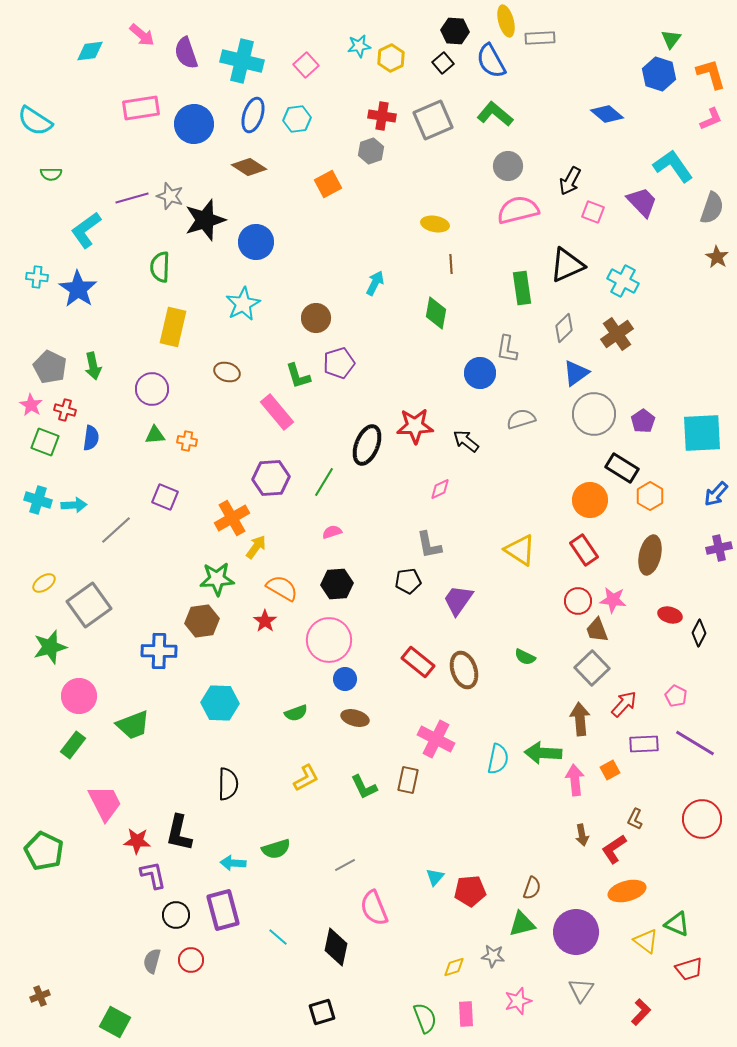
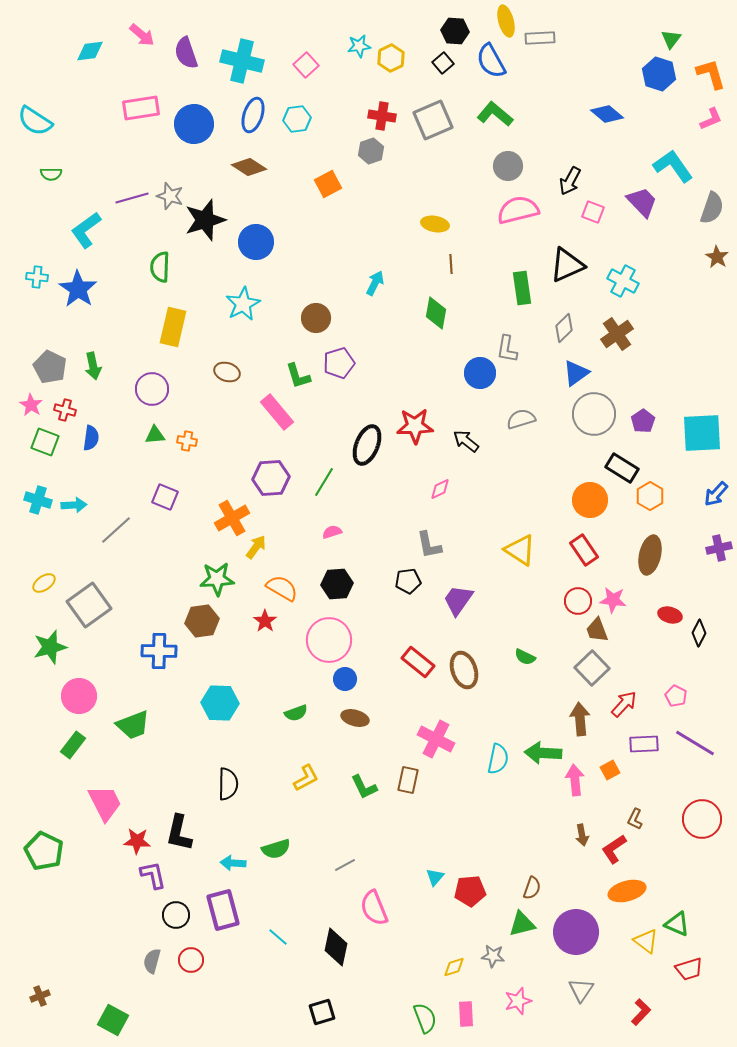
green square at (115, 1022): moved 2 px left, 2 px up
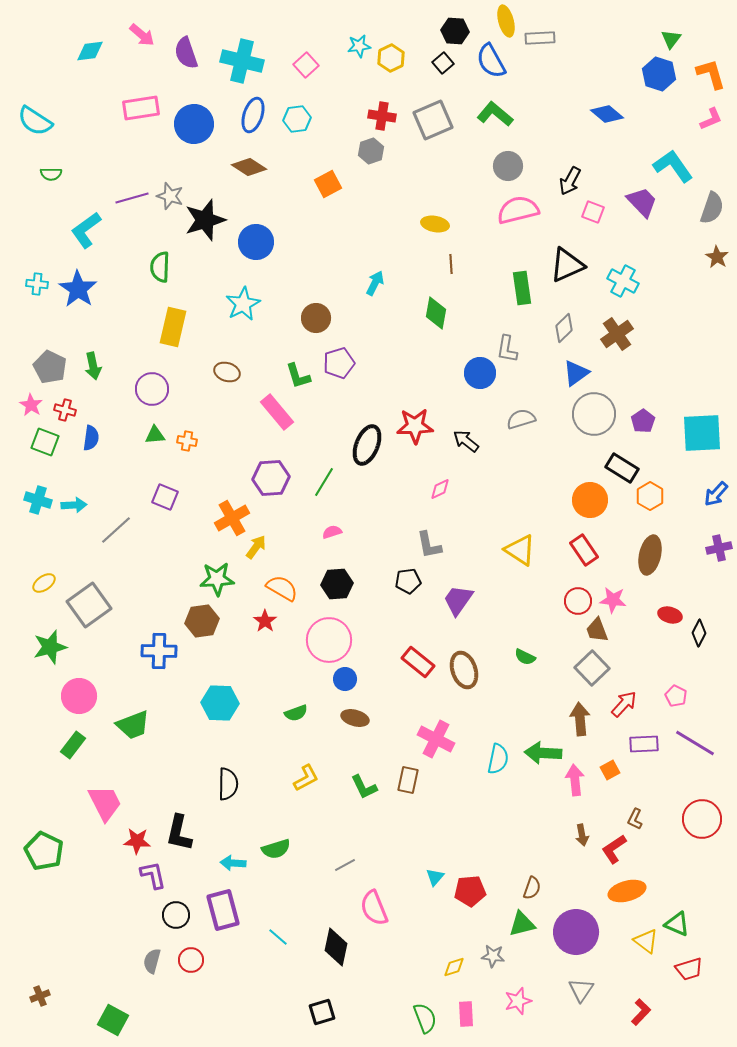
cyan cross at (37, 277): moved 7 px down
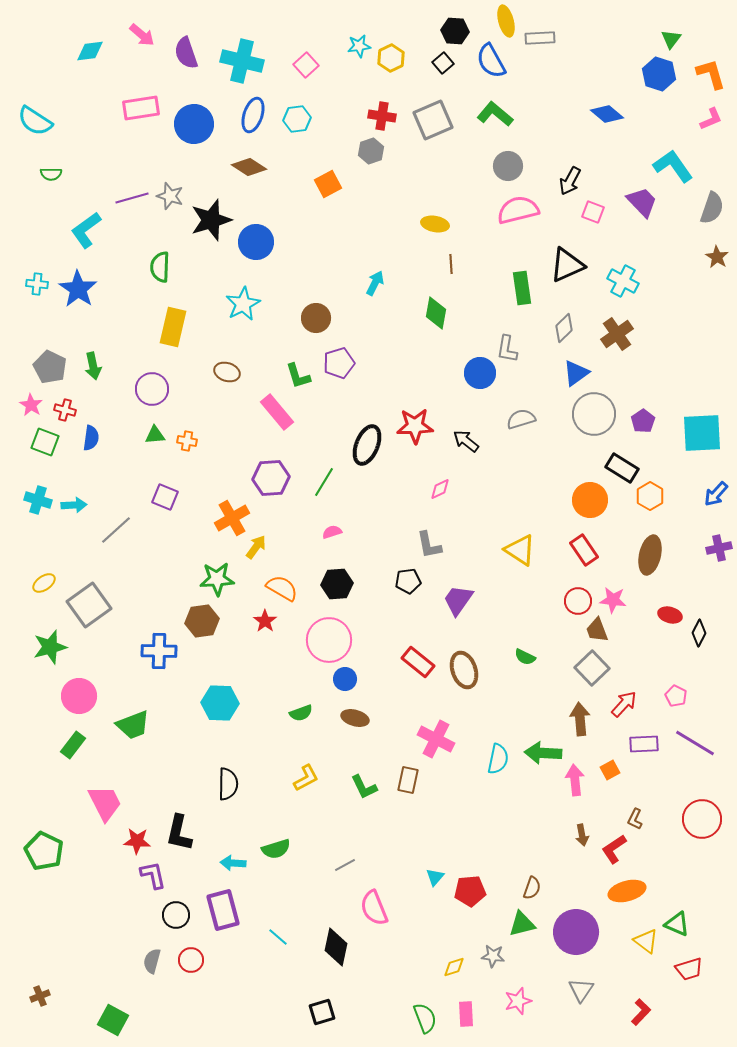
black star at (205, 220): moved 6 px right
green semicircle at (296, 713): moved 5 px right
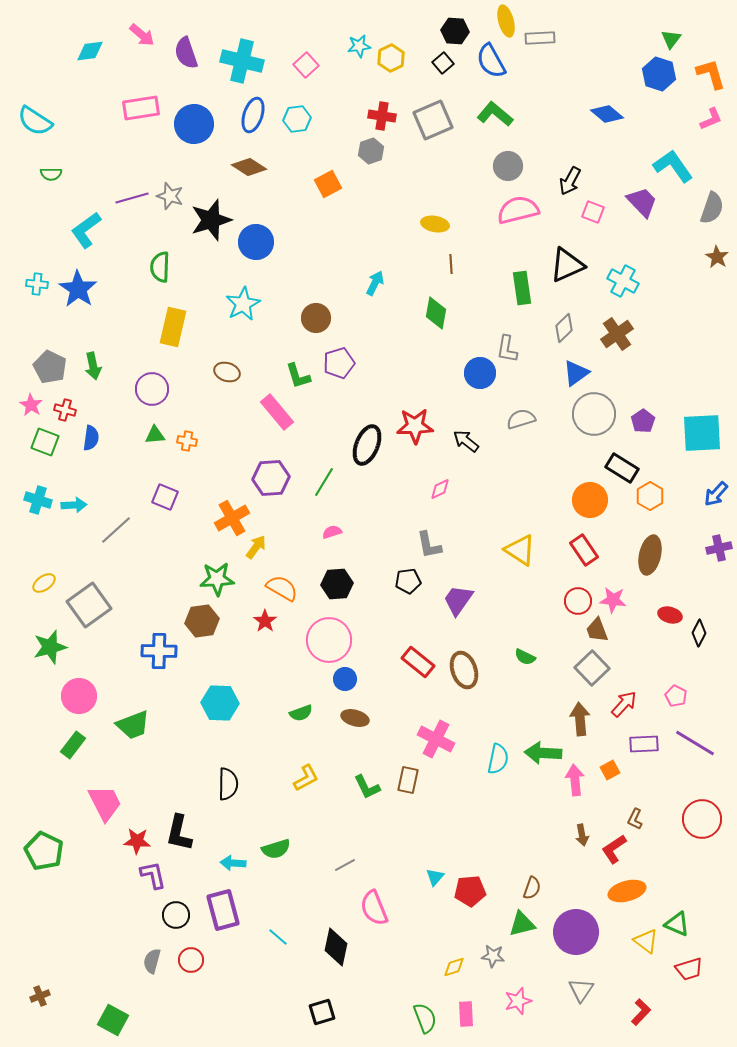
green L-shape at (364, 787): moved 3 px right
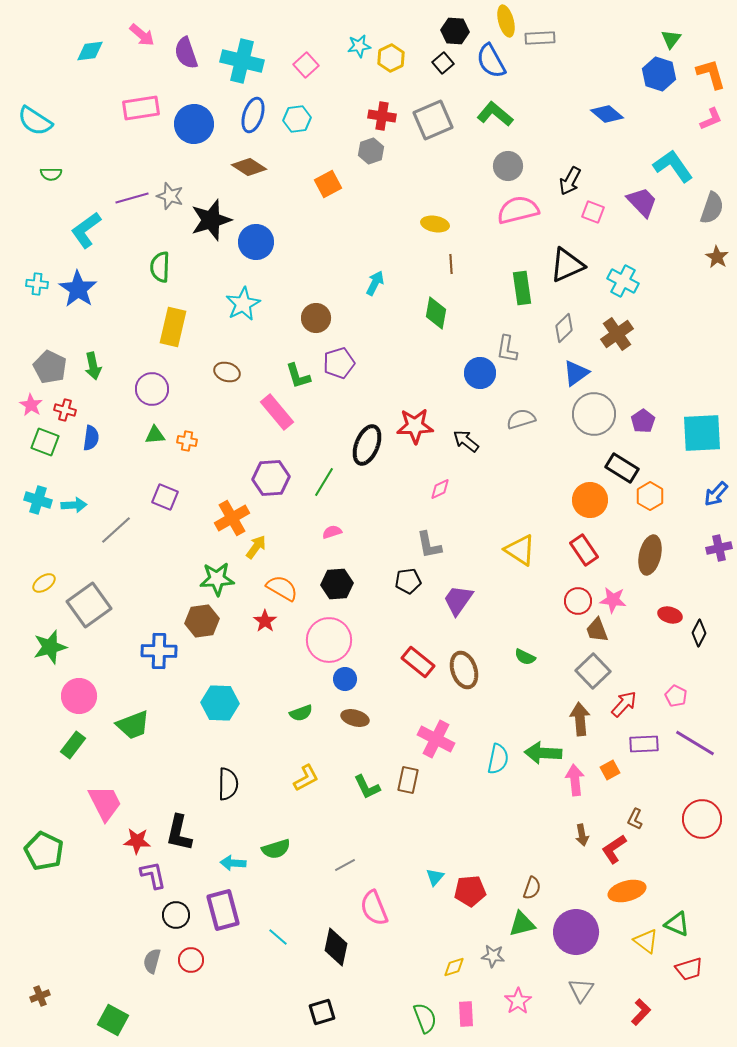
gray square at (592, 668): moved 1 px right, 3 px down
pink star at (518, 1001): rotated 16 degrees counterclockwise
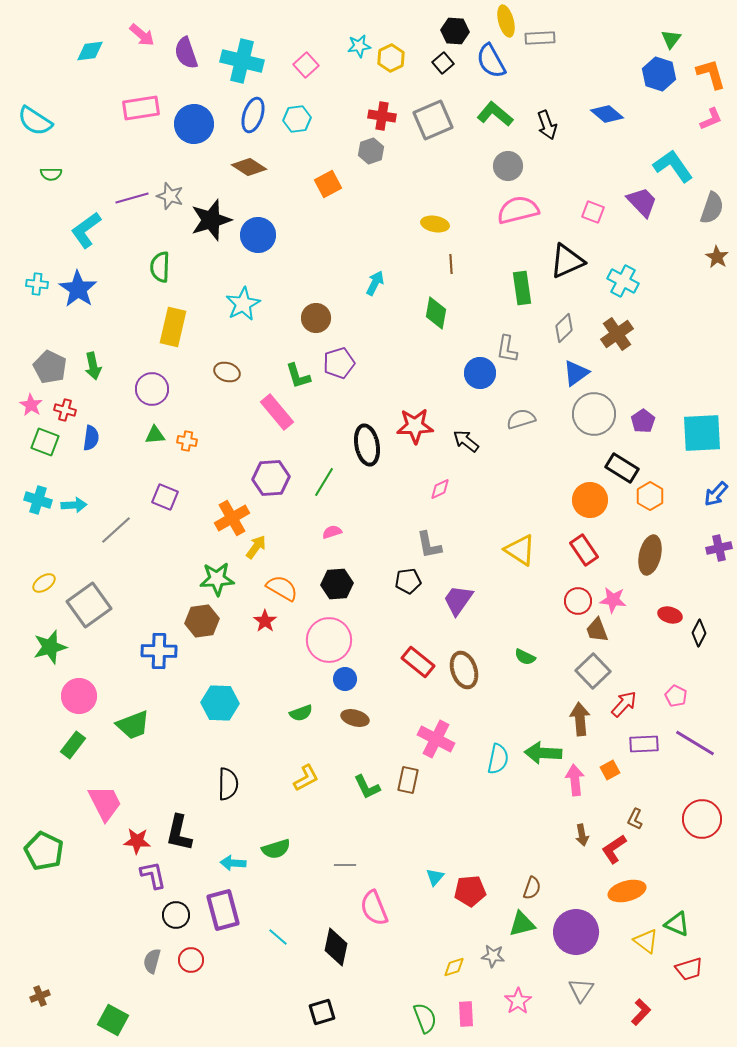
black arrow at (570, 181): moved 23 px left, 56 px up; rotated 48 degrees counterclockwise
blue circle at (256, 242): moved 2 px right, 7 px up
black triangle at (567, 265): moved 4 px up
black ellipse at (367, 445): rotated 33 degrees counterclockwise
gray line at (345, 865): rotated 30 degrees clockwise
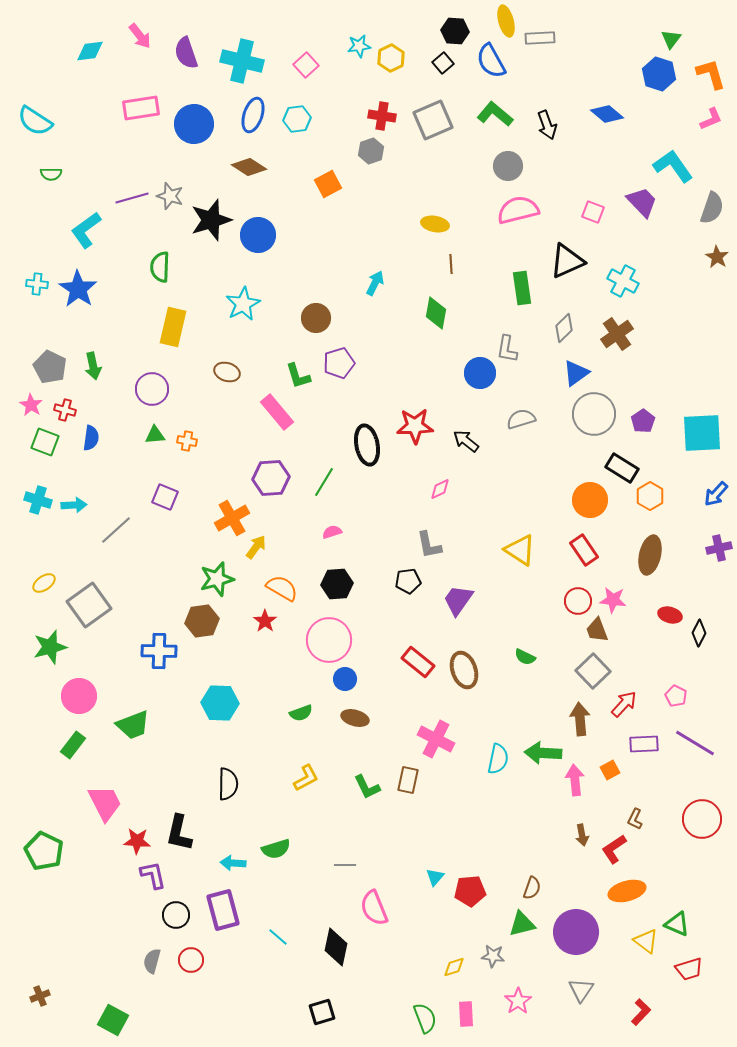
pink arrow at (142, 35): moved 2 px left, 1 px down; rotated 12 degrees clockwise
green star at (217, 579): rotated 12 degrees counterclockwise
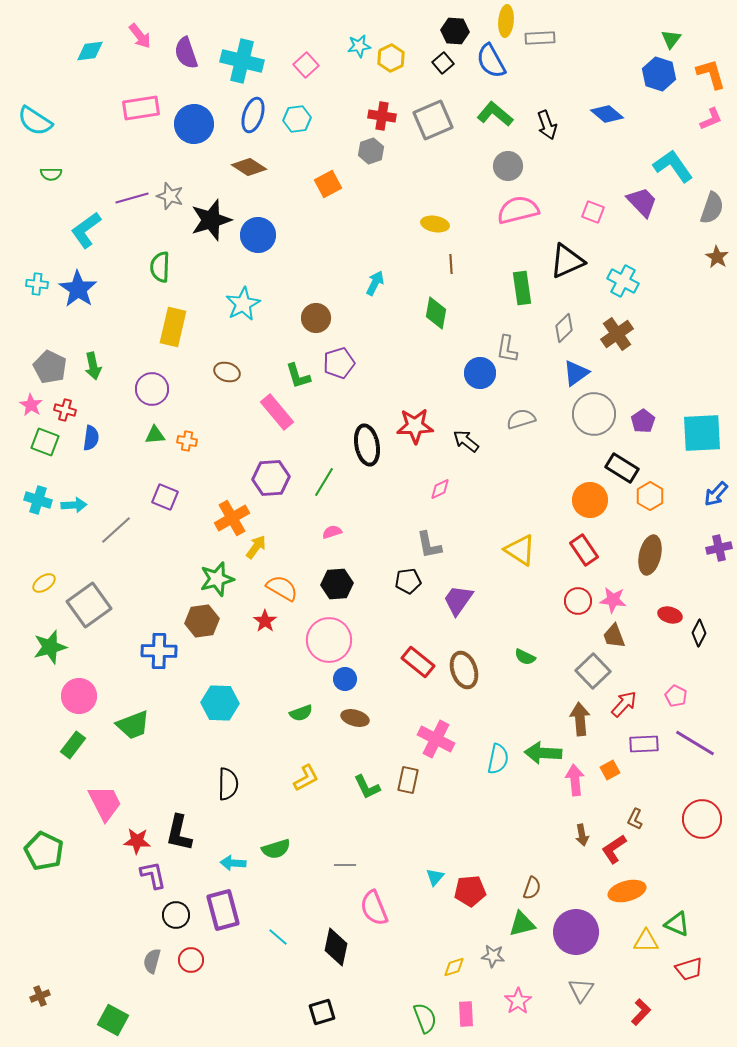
yellow ellipse at (506, 21): rotated 20 degrees clockwise
brown trapezoid at (597, 630): moved 17 px right, 6 px down
yellow triangle at (646, 941): rotated 36 degrees counterclockwise
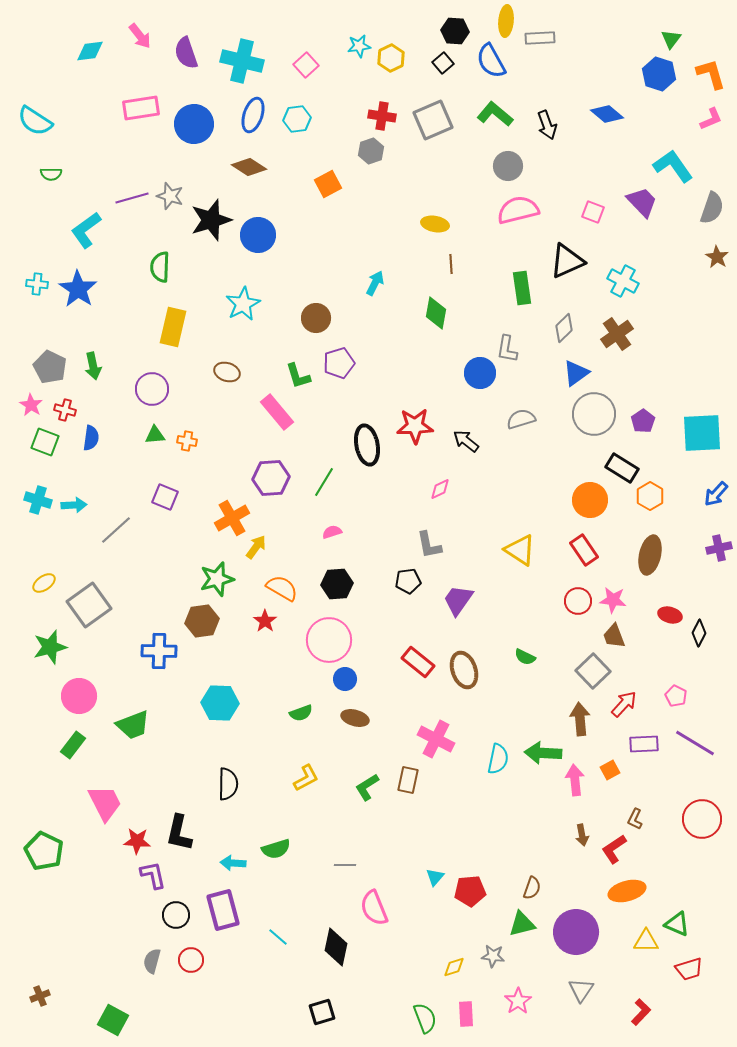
green L-shape at (367, 787): rotated 84 degrees clockwise
